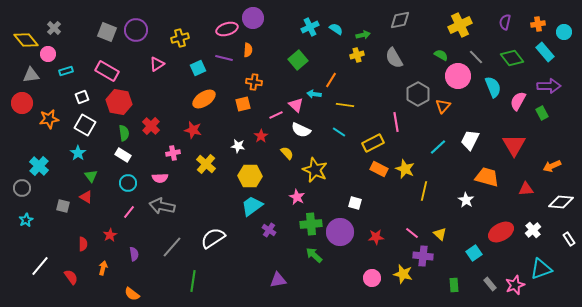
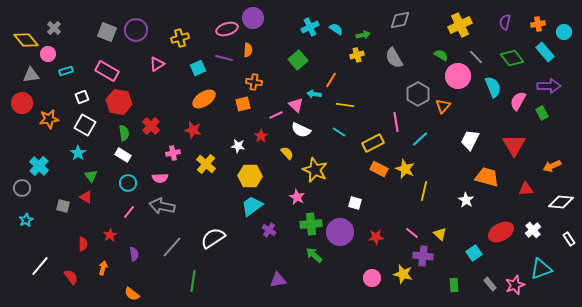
cyan line at (438, 147): moved 18 px left, 8 px up
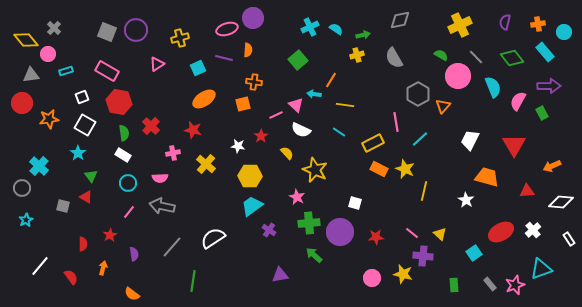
red triangle at (526, 189): moved 1 px right, 2 px down
green cross at (311, 224): moved 2 px left, 1 px up
purple triangle at (278, 280): moved 2 px right, 5 px up
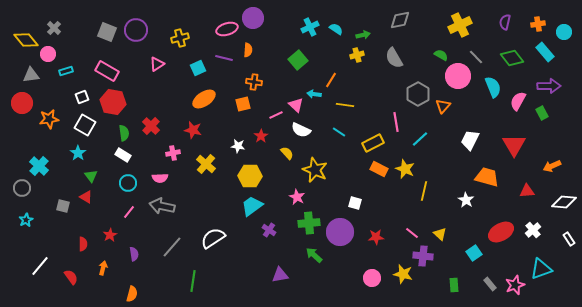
red hexagon at (119, 102): moved 6 px left
white diamond at (561, 202): moved 3 px right
orange semicircle at (132, 294): rotated 112 degrees counterclockwise
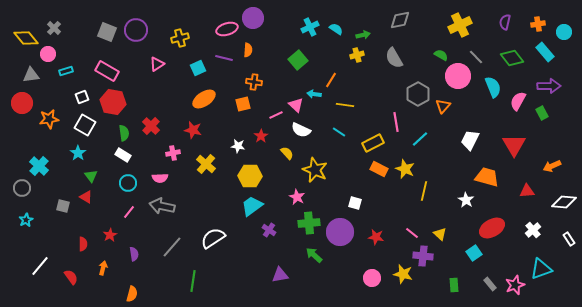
yellow diamond at (26, 40): moved 2 px up
red ellipse at (501, 232): moved 9 px left, 4 px up
red star at (376, 237): rotated 14 degrees clockwise
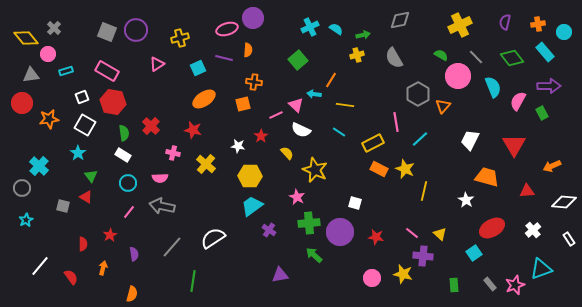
pink cross at (173, 153): rotated 24 degrees clockwise
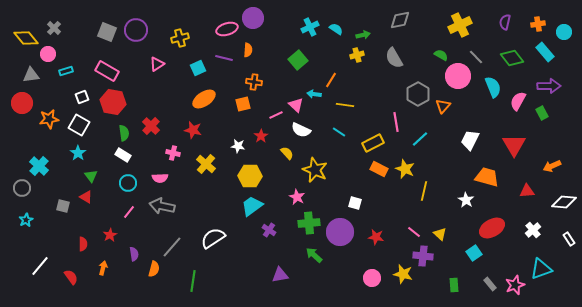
white square at (85, 125): moved 6 px left
pink line at (412, 233): moved 2 px right, 1 px up
orange semicircle at (132, 294): moved 22 px right, 25 px up
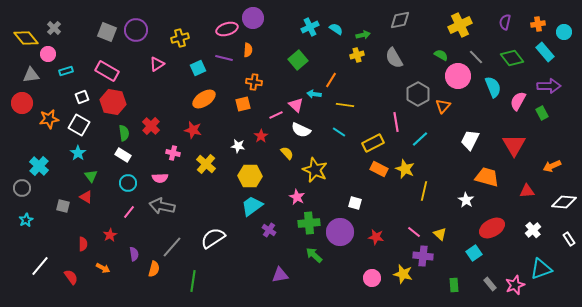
orange arrow at (103, 268): rotated 104 degrees clockwise
